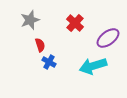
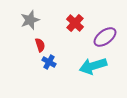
purple ellipse: moved 3 px left, 1 px up
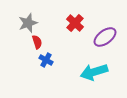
gray star: moved 2 px left, 3 px down
red semicircle: moved 3 px left, 3 px up
blue cross: moved 3 px left, 2 px up
cyan arrow: moved 1 px right, 6 px down
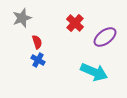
gray star: moved 6 px left, 5 px up
blue cross: moved 8 px left
cyan arrow: rotated 140 degrees counterclockwise
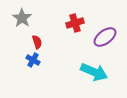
gray star: rotated 18 degrees counterclockwise
red cross: rotated 30 degrees clockwise
blue cross: moved 5 px left
